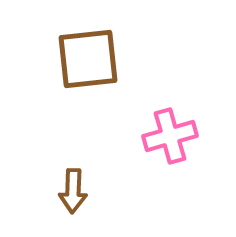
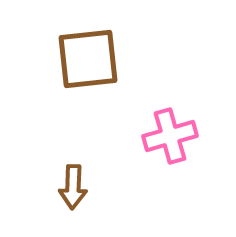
brown arrow: moved 4 px up
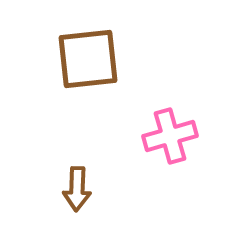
brown arrow: moved 4 px right, 2 px down
